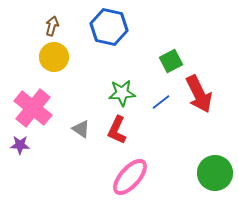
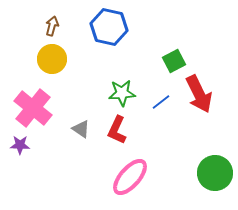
yellow circle: moved 2 px left, 2 px down
green square: moved 3 px right
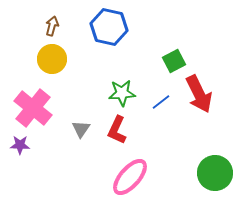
gray triangle: rotated 30 degrees clockwise
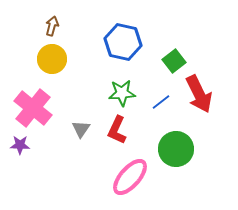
blue hexagon: moved 14 px right, 15 px down
green square: rotated 10 degrees counterclockwise
green circle: moved 39 px left, 24 px up
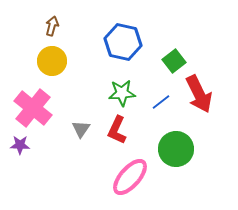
yellow circle: moved 2 px down
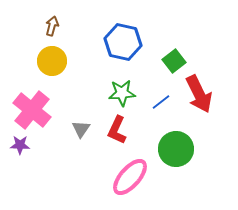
pink cross: moved 1 px left, 2 px down
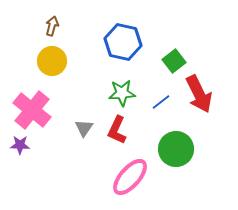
gray triangle: moved 3 px right, 1 px up
